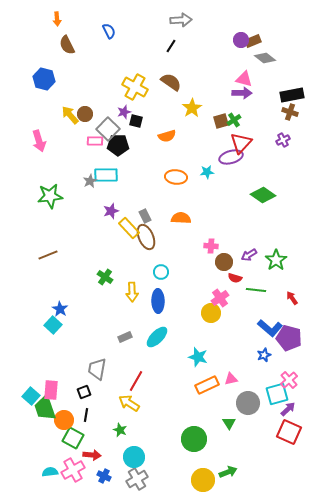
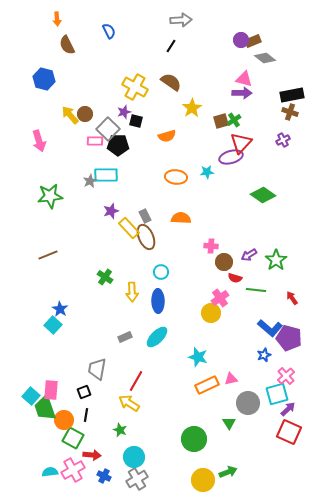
pink cross at (289, 380): moved 3 px left, 4 px up
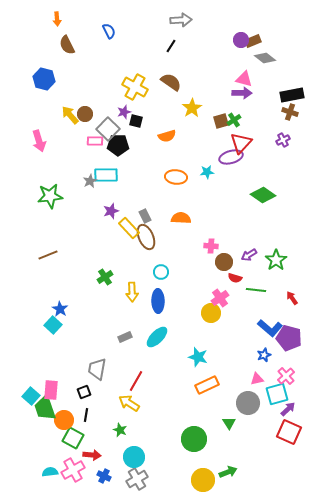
green cross at (105, 277): rotated 21 degrees clockwise
pink triangle at (231, 379): moved 26 px right
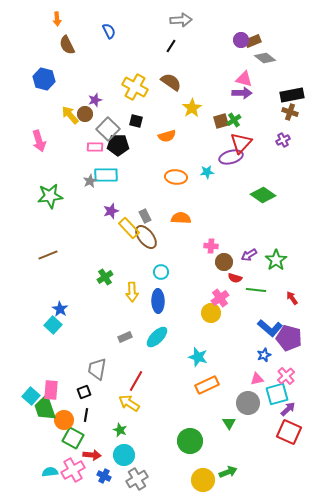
purple star at (124, 112): moved 29 px left, 12 px up
pink rectangle at (95, 141): moved 6 px down
brown ellipse at (146, 237): rotated 15 degrees counterclockwise
green circle at (194, 439): moved 4 px left, 2 px down
cyan circle at (134, 457): moved 10 px left, 2 px up
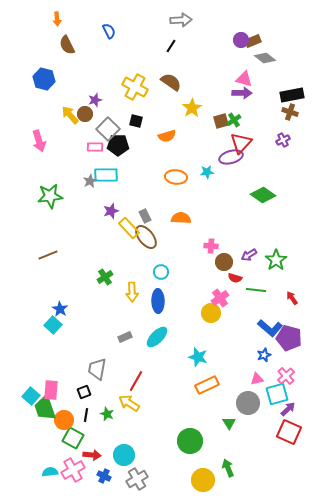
green star at (120, 430): moved 13 px left, 16 px up
green arrow at (228, 472): moved 4 px up; rotated 90 degrees counterclockwise
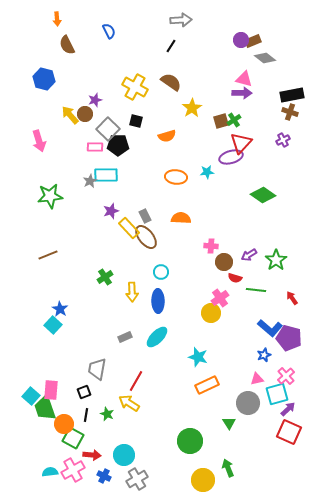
orange circle at (64, 420): moved 4 px down
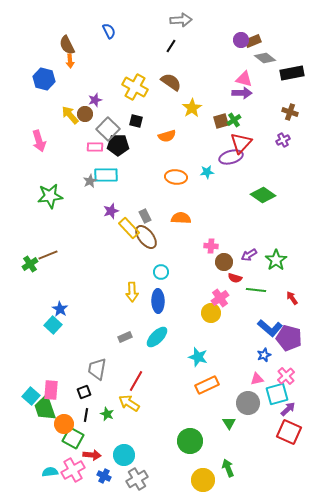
orange arrow at (57, 19): moved 13 px right, 42 px down
black rectangle at (292, 95): moved 22 px up
green cross at (105, 277): moved 75 px left, 13 px up
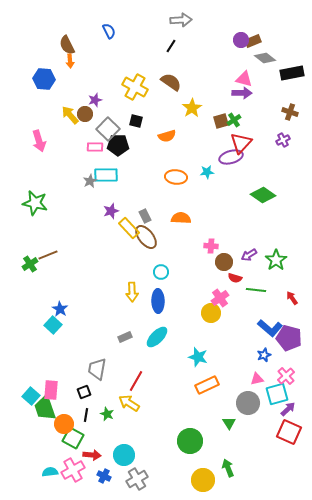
blue hexagon at (44, 79): rotated 10 degrees counterclockwise
green star at (50, 196): moved 15 px left, 7 px down; rotated 20 degrees clockwise
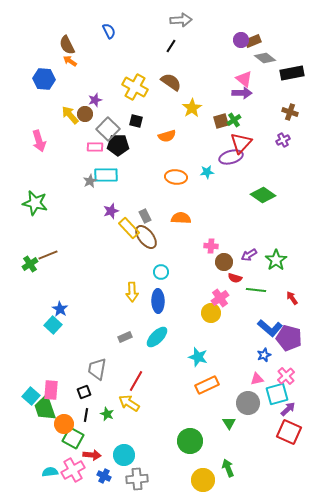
orange arrow at (70, 61): rotated 128 degrees clockwise
pink triangle at (244, 79): rotated 24 degrees clockwise
gray cross at (137, 479): rotated 25 degrees clockwise
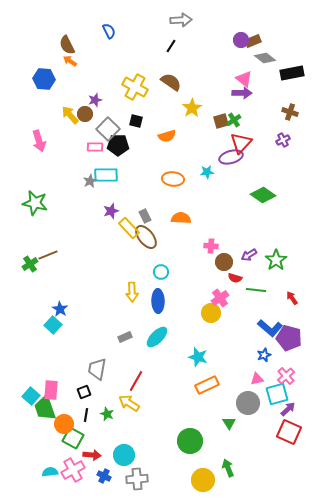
orange ellipse at (176, 177): moved 3 px left, 2 px down
